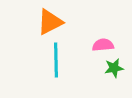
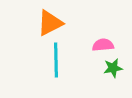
orange triangle: moved 1 px down
green star: moved 1 px left
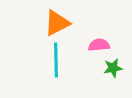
orange triangle: moved 7 px right
pink semicircle: moved 4 px left
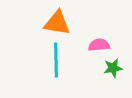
orange triangle: rotated 36 degrees clockwise
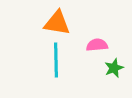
pink semicircle: moved 2 px left
green star: moved 1 px right; rotated 12 degrees counterclockwise
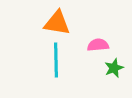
pink semicircle: moved 1 px right
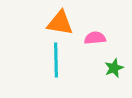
orange triangle: moved 3 px right
pink semicircle: moved 3 px left, 7 px up
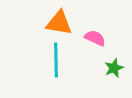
orange triangle: moved 1 px left
pink semicircle: rotated 30 degrees clockwise
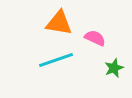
cyan line: rotated 72 degrees clockwise
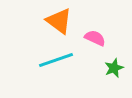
orange triangle: moved 2 px up; rotated 28 degrees clockwise
